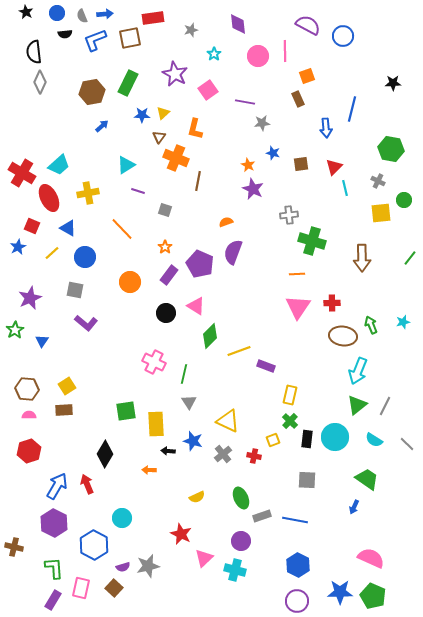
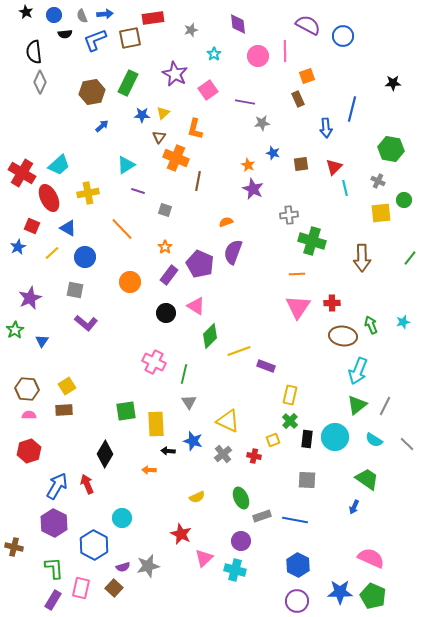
blue circle at (57, 13): moved 3 px left, 2 px down
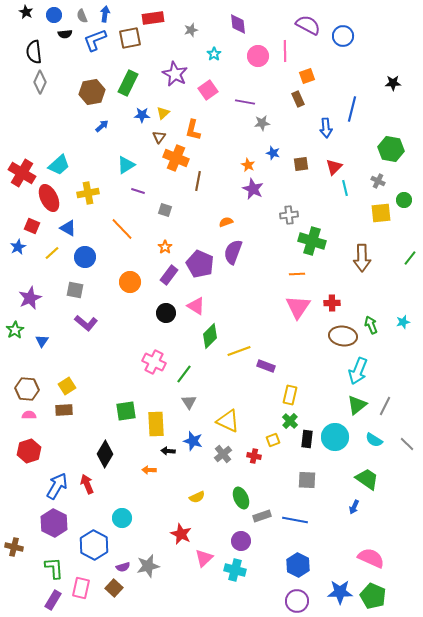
blue arrow at (105, 14): rotated 77 degrees counterclockwise
orange L-shape at (195, 129): moved 2 px left, 1 px down
green line at (184, 374): rotated 24 degrees clockwise
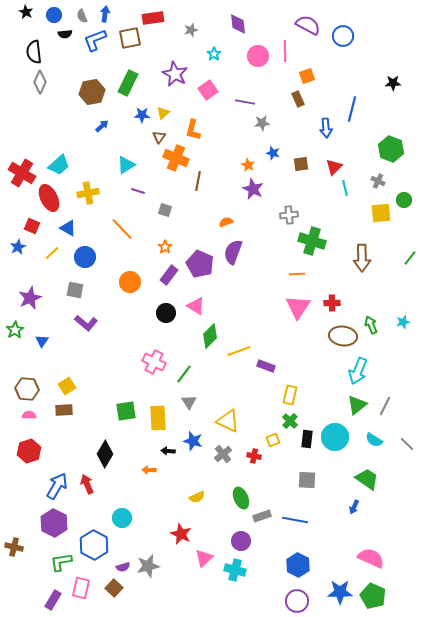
green hexagon at (391, 149): rotated 10 degrees clockwise
yellow rectangle at (156, 424): moved 2 px right, 6 px up
green L-shape at (54, 568): moved 7 px right, 6 px up; rotated 95 degrees counterclockwise
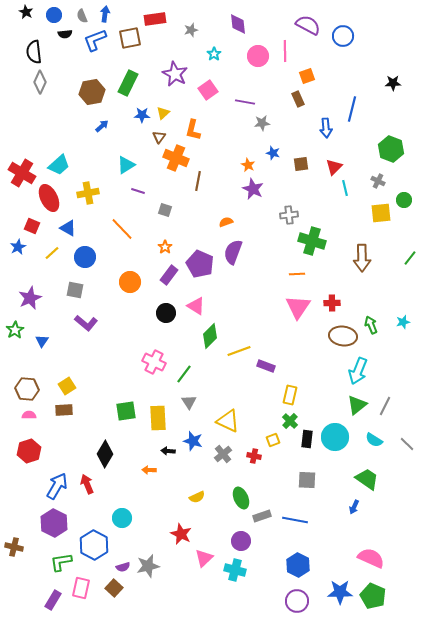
red rectangle at (153, 18): moved 2 px right, 1 px down
